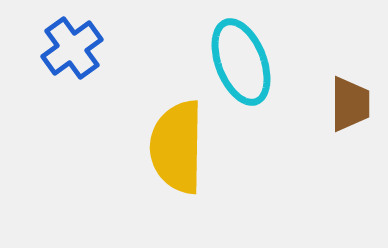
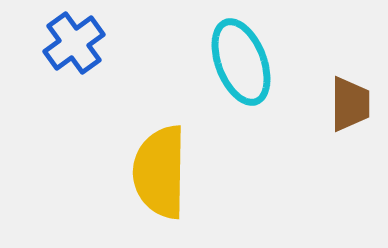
blue cross: moved 2 px right, 5 px up
yellow semicircle: moved 17 px left, 25 px down
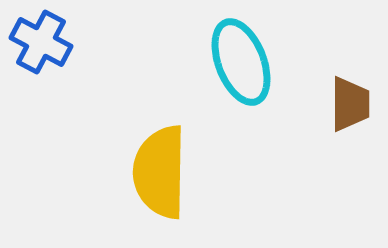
blue cross: moved 33 px left, 1 px up; rotated 26 degrees counterclockwise
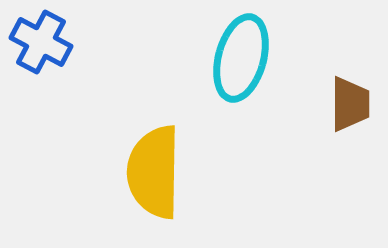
cyan ellipse: moved 4 px up; rotated 36 degrees clockwise
yellow semicircle: moved 6 px left
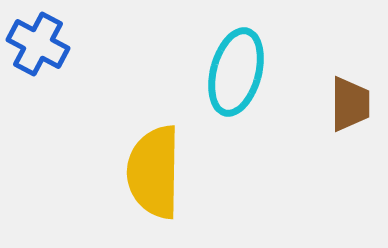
blue cross: moved 3 px left, 2 px down
cyan ellipse: moved 5 px left, 14 px down
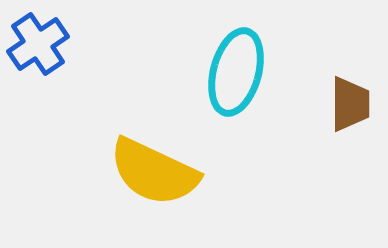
blue cross: rotated 28 degrees clockwise
yellow semicircle: rotated 66 degrees counterclockwise
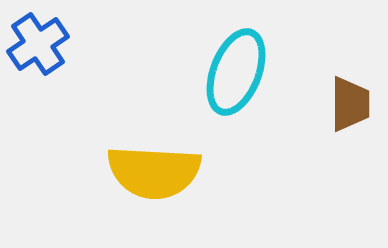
cyan ellipse: rotated 6 degrees clockwise
yellow semicircle: rotated 22 degrees counterclockwise
